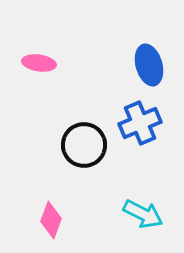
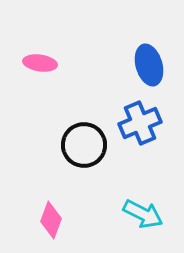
pink ellipse: moved 1 px right
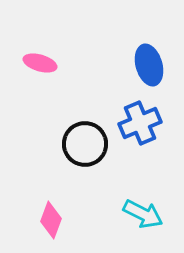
pink ellipse: rotated 8 degrees clockwise
black circle: moved 1 px right, 1 px up
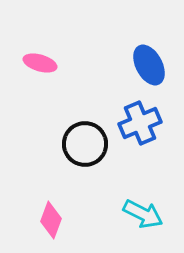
blue ellipse: rotated 12 degrees counterclockwise
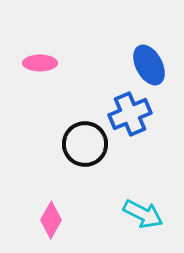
pink ellipse: rotated 16 degrees counterclockwise
blue cross: moved 10 px left, 9 px up
pink diamond: rotated 9 degrees clockwise
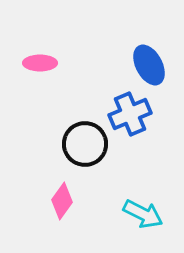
pink diamond: moved 11 px right, 19 px up; rotated 6 degrees clockwise
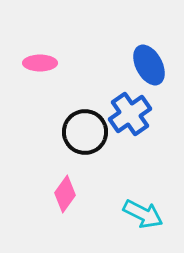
blue cross: rotated 12 degrees counterclockwise
black circle: moved 12 px up
pink diamond: moved 3 px right, 7 px up
